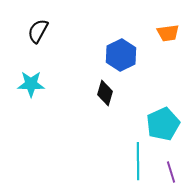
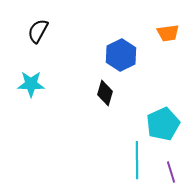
cyan line: moved 1 px left, 1 px up
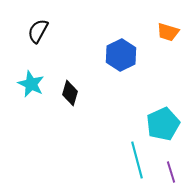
orange trapezoid: moved 1 px up; rotated 25 degrees clockwise
cyan star: rotated 24 degrees clockwise
black diamond: moved 35 px left
cyan line: rotated 15 degrees counterclockwise
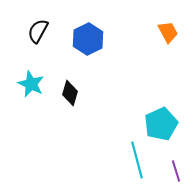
orange trapezoid: rotated 135 degrees counterclockwise
blue hexagon: moved 33 px left, 16 px up
cyan pentagon: moved 2 px left
purple line: moved 5 px right, 1 px up
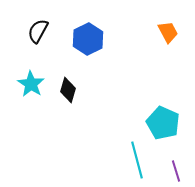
cyan star: rotated 8 degrees clockwise
black diamond: moved 2 px left, 3 px up
cyan pentagon: moved 2 px right, 1 px up; rotated 24 degrees counterclockwise
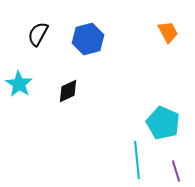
black semicircle: moved 3 px down
blue hexagon: rotated 12 degrees clockwise
cyan star: moved 12 px left
black diamond: moved 1 px down; rotated 50 degrees clockwise
cyan line: rotated 9 degrees clockwise
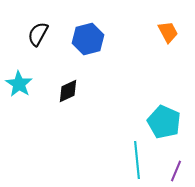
cyan pentagon: moved 1 px right, 1 px up
purple line: rotated 40 degrees clockwise
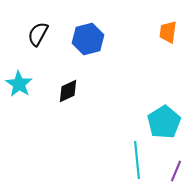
orange trapezoid: rotated 145 degrees counterclockwise
cyan pentagon: rotated 16 degrees clockwise
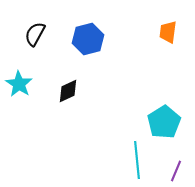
black semicircle: moved 3 px left
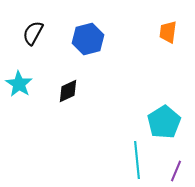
black semicircle: moved 2 px left, 1 px up
